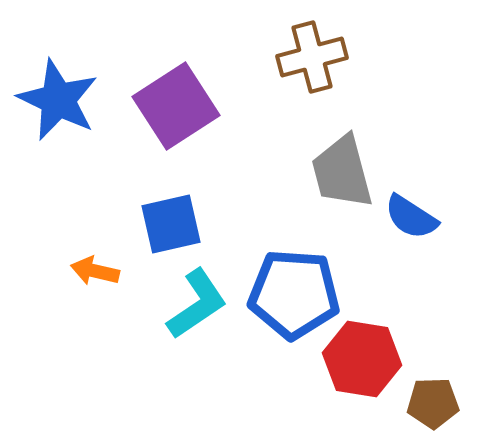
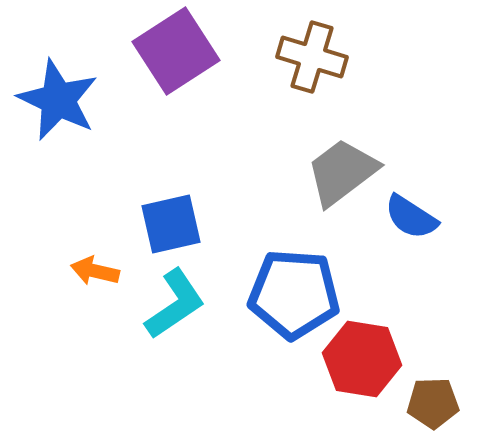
brown cross: rotated 32 degrees clockwise
purple square: moved 55 px up
gray trapezoid: rotated 68 degrees clockwise
cyan L-shape: moved 22 px left
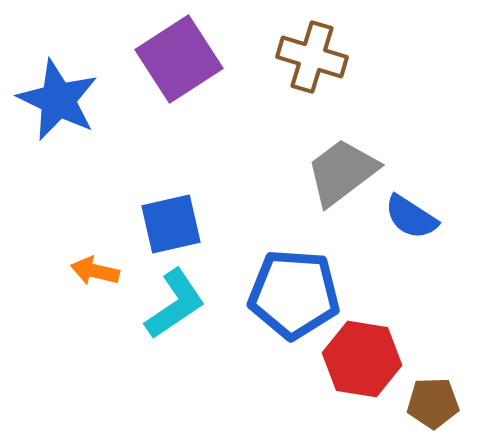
purple square: moved 3 px right, 8 px down
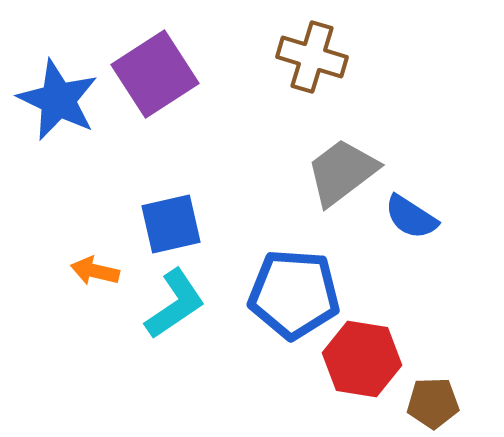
purple square: moved 24 px left, 15 px down
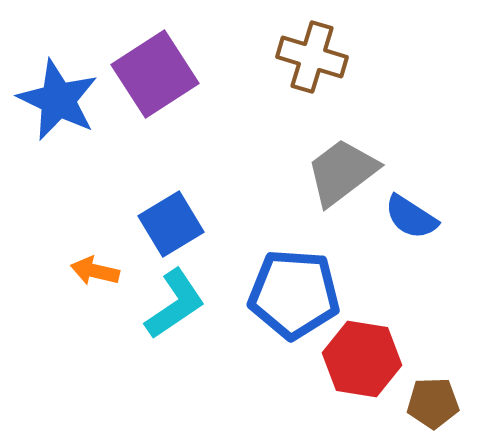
blue square: rotated 18 degrees counterclockwise
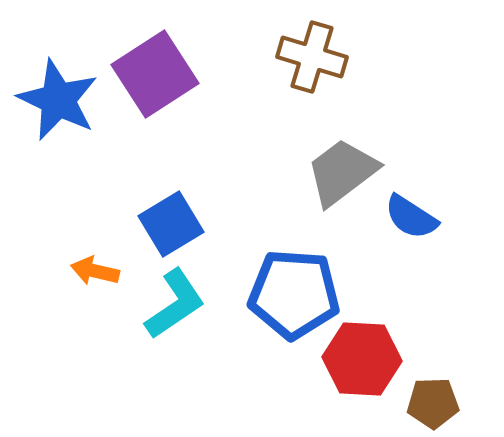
red hexagon: rotated 6 degrees counterclockwise
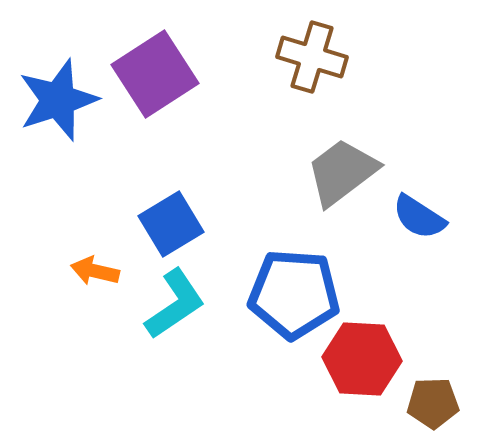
blue star: rotated 28 degrees clockwise
blue semicircle: moved 8 px right
